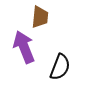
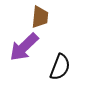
purple arrow: rotated 112 degrees counterclockwise
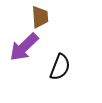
brown trapezoid: rotated 10 degrees counterclockwise
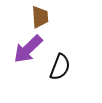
purple arrow: moved 4 px right, 2 px down
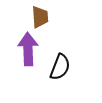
purple arrow: rotated 132 degrees clockwise
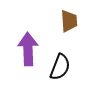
brown trapezoid: moved 29 px right, 4 px down
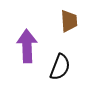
purple arrow: moved 1 px left, 3 px up
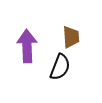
brown trapezoid: moved 2 px right, 16 px down
